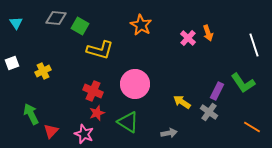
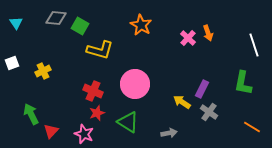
green L-shape: rotated 45 degrees clockwise
purple rectangle: moved 15 px left, 2 px up
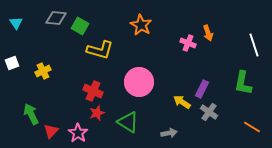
pink cross: moved 5 px down; rotated 21 degrees counterclockwise
pink circle: moved 4 px right, 2 px up
pink star: moved 6 px left, 1 px up; rotated 12 degrees clockwise
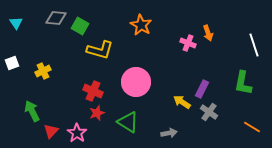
pink circle: moved 3 px left
green arrow: moved 1 px right, 3 px up
pink star: moved 1 px left
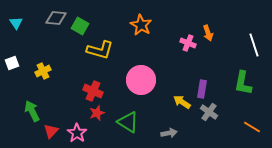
pink circle: moved 5 px right, 2 px up
purple rectangle: rotated 18 degrees counterclockwise
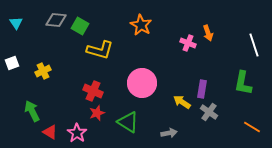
gray diamond: moved 2 px down
pink circle: moved 1 px right, 3 px down
red triangle: moved 1 px left, 1 px down; rotated 42 degrees counterclockwise
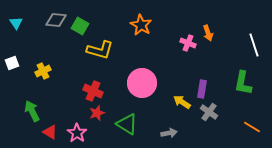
green triangle: moved 1 px left, 2 px down
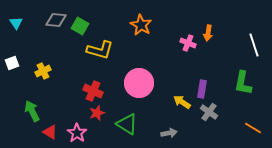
orange arrow: rotated 28 degrees clockwise
pink circle: moved 3 px left
orange line: moved 1 px right, 1 px down
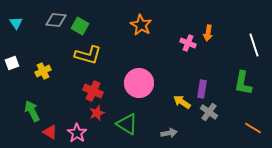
yellow L-shape: moved 12 px left, 5 px down
